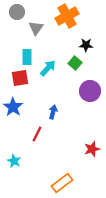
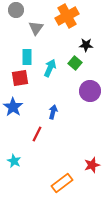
gray circle: moved 1 px left, 2 px up
cyan arrow: moved 2 px right; rotated 18 degrees counterclockwise
red star: moved 16 px down
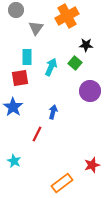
cyan arrow: moved 1 px right, 1 px up
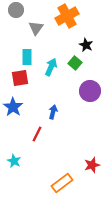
black star: rotated 24 degrees clockwise
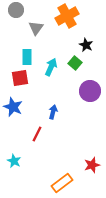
blue star: rotated 12 degrees counterclockwise
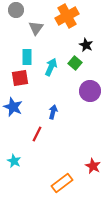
red star: moved 1 px right, 1 px down; rotated 28 degrees counterclockwise
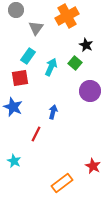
cyan rectangle: moved 1 px right, 1 px up; rotated 35 degrees clockwise
red line: moved 1 px left
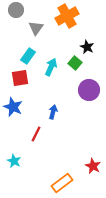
black star: moved 1 px right, 2 px down
purple circle: moved 1 px left, 1 px up
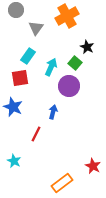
purple circle: moved 20 px left, 4 px up
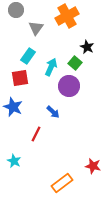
blue arrow: rotated 120 degrees clockwise
red star: rotated 14 degrees counterclockwise
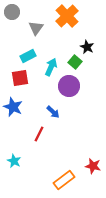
gray circle: moved 4 px left, 2 px down
orange cross: rotated 15 degrees counterclockwise
cyan rectangle: rotated 28 degrees clockwise
green square: moved 1 px up
red line: moved 3 px right
orange rectangle: moved 2 px right, 3 px up
